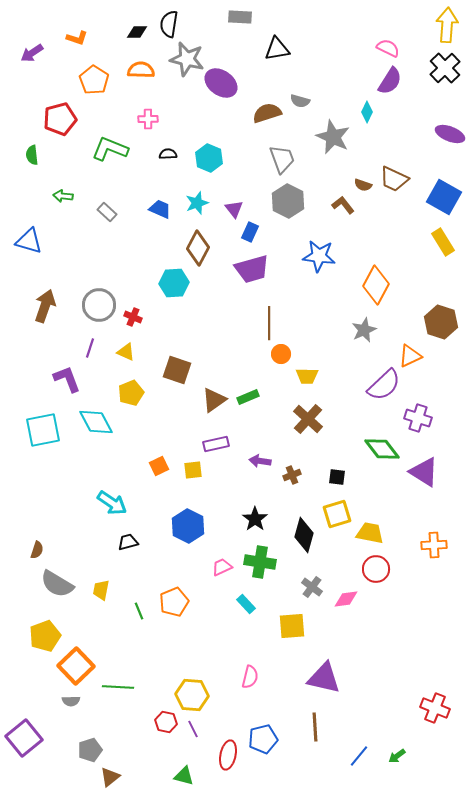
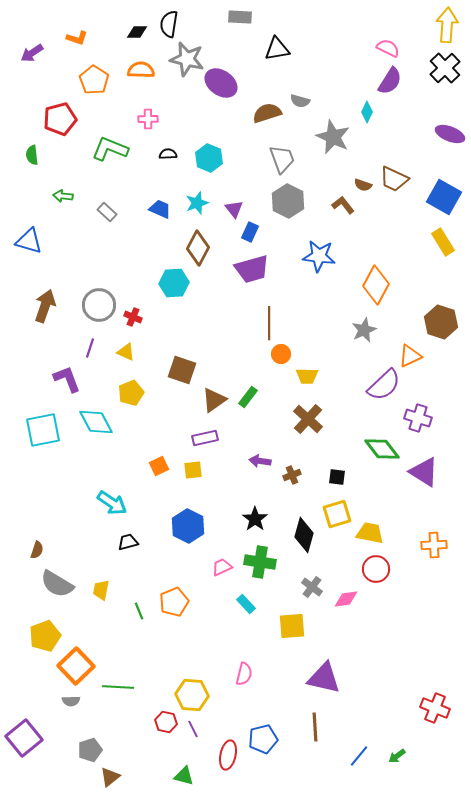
brown square at (177, 370): moved 5 px right
green rectangle at (248, 397): rotated 30 degrees counterclockwise
purple rectangle at (216, 444): moved 11 px left, 6 px up
pink semicircle at (250, 677): moved 6 px left, 3 px up
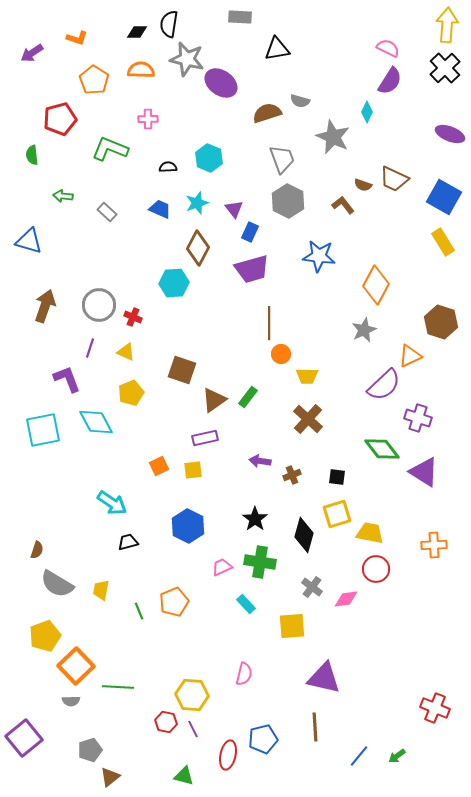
black semicircle at (168, 154): moved 13 px down
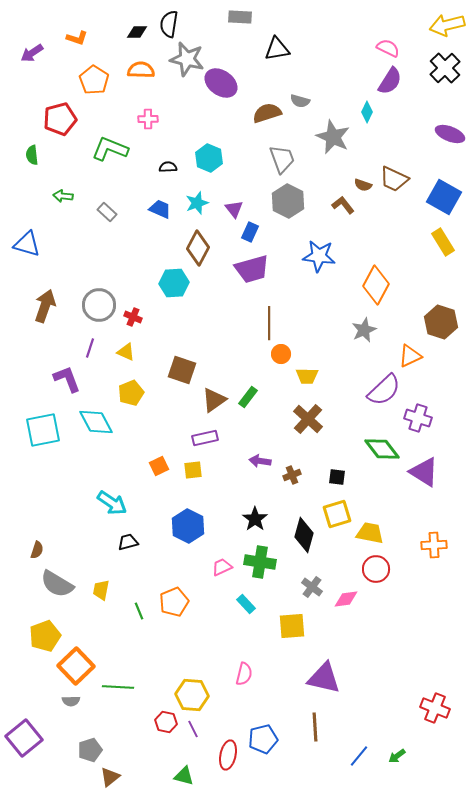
yellow arrow at (447, 25): rotated 108 degrees counterclockwise
blue triangle at (29, 241): moved 2 px left, 3 px down
purple semicircle at (384, 385): moved 5 px down
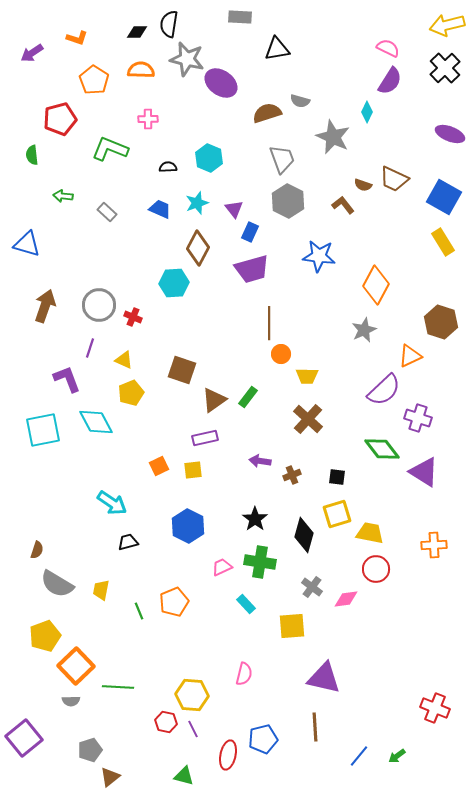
yellow triangle at (126, 352): moved 2 px left, 8 px down
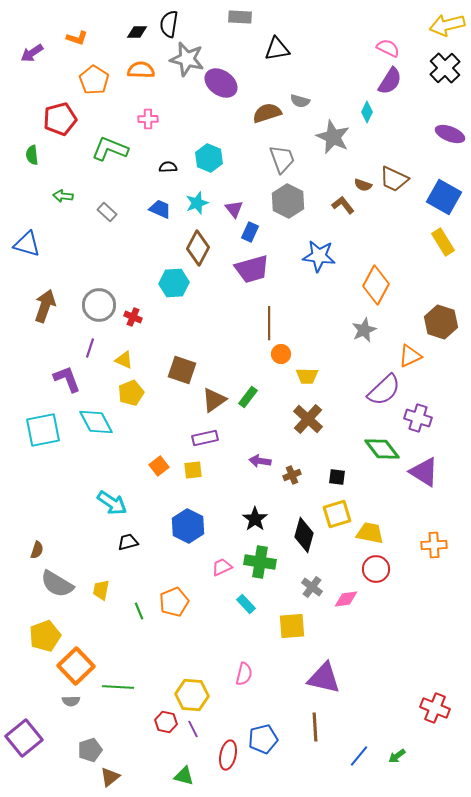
orange square at (159, 466): rotated 12 degrees counterclockwise
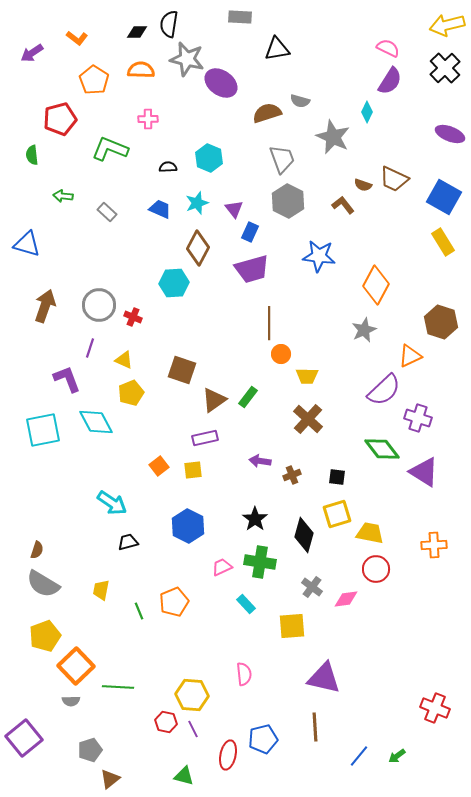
orange L-shape at (77, 38): rotated 20 degrees clockwise
gray semicircle at (57, 584): moved 14 px left
pink semicircle at (244, 674): rotated 20 degrees counterclockwise
brown triangle at (110, 777): moved 2 px down
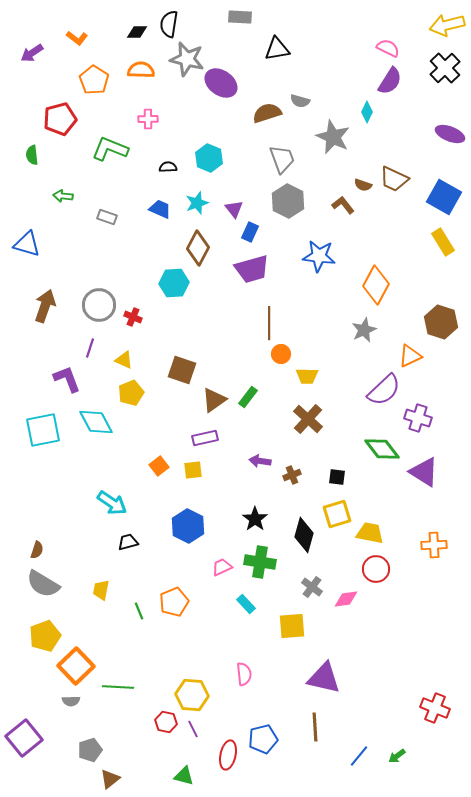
gray rectangle at (107, 212): moved 5 px down; rotated 24 degrees counterclockwise
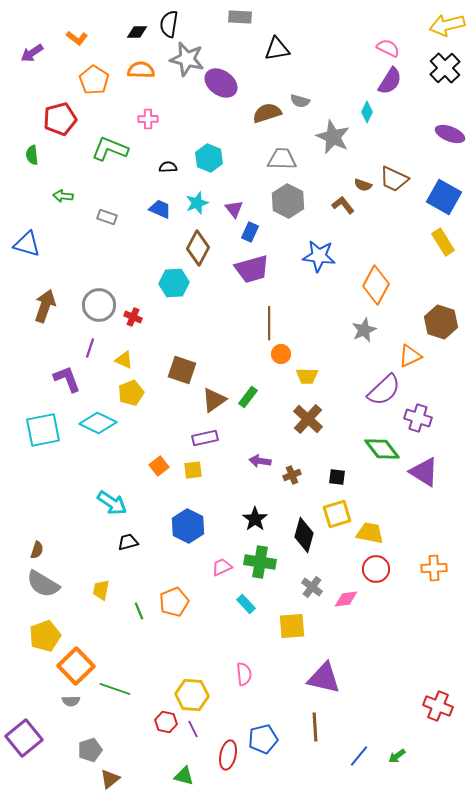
gray trapezoid at (282, 159): rotated 68 degrees counterclockwise
cyan diamond at (96, 422): moved 2 px right, 1 px down; rotated 36 degrees counterclockwise
orange cross at (434, 545): moved 23 px down
green line at (118, 687): moved 3 px left, 2 px down; rotated 16 degrees clockwise
red cross at (435, 708): moved 3 px right, 2 px up
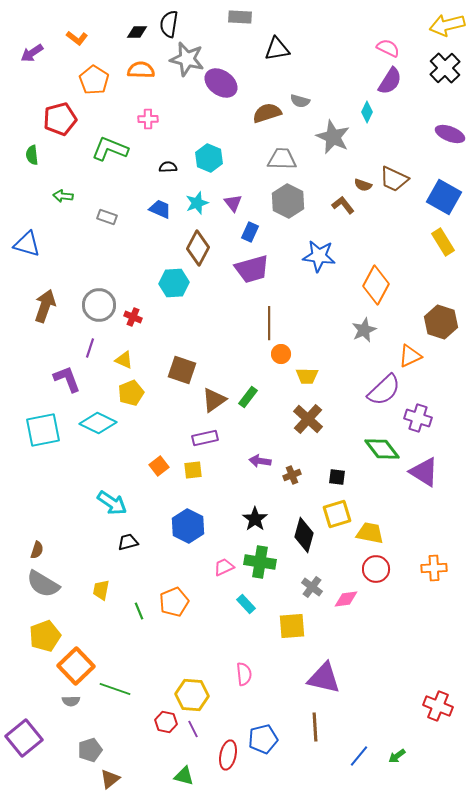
purple triangle at (234, 209): moved 1 px left, 6 px up
pink trapezoid at (222, 567): moved 2 px right
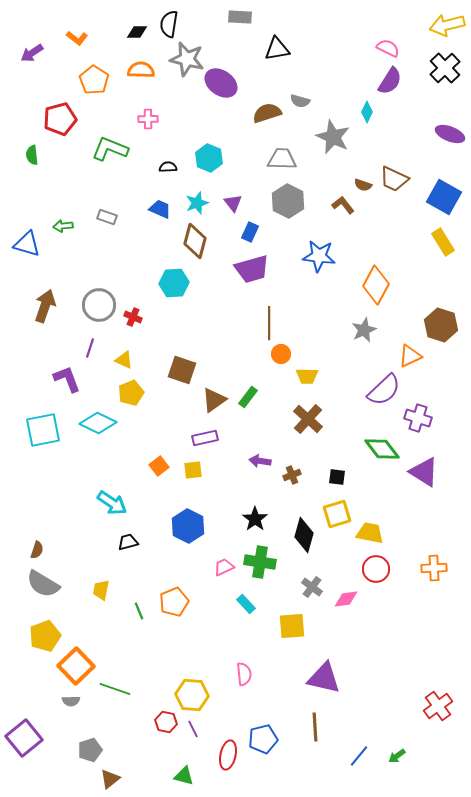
green arrow at (63, 196): moved 30 px down; rotated 12 degrees counterclockwise
brown diamond at (198, 248): moved 3 px left, 7 px up; rotated 12 degrees counterclockwise
brown hexagon at (441, 322): moved 3 px down
red cross at (438, 706): rotated 32 degrees clockwise
